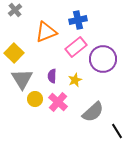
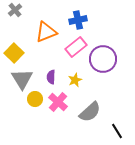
purple semicircle: moved 1 px left, 1 px down
gray semicircle: moved 3 px left
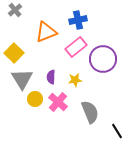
yellow star: rotated 16 degrees clockwise
gray semicircle: rotated 70 degrees counterclockwise
